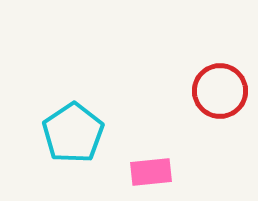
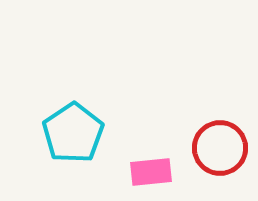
red circle: moved 57 px down
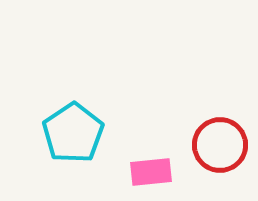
red circle: moved 3 px up
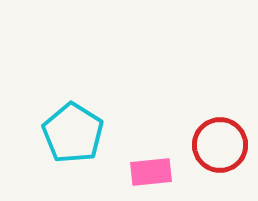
cyan pentagon: rotated 6 degrees counterclockwise
